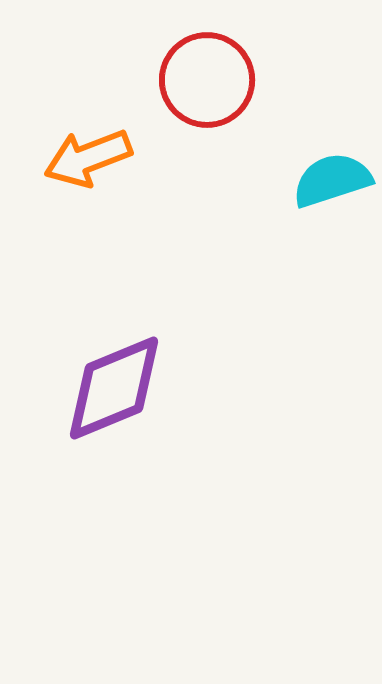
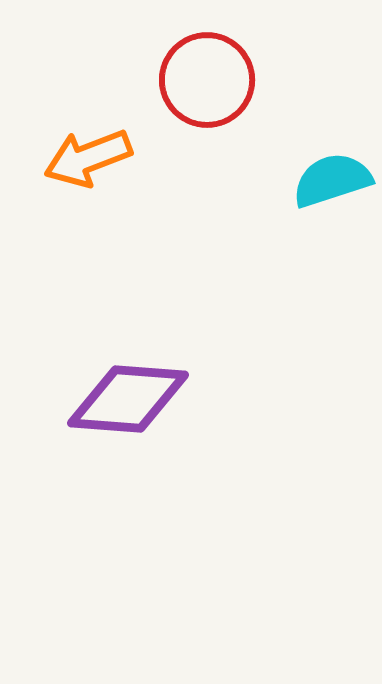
purple diamond: moved 14 px right, 11 px down; rotated 27 degrees clockwise
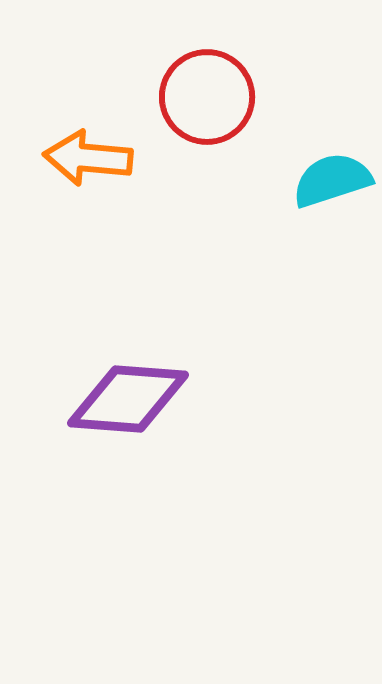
red circle: moved 17 px down
orange arrow: rotated 26 degrees clockwise
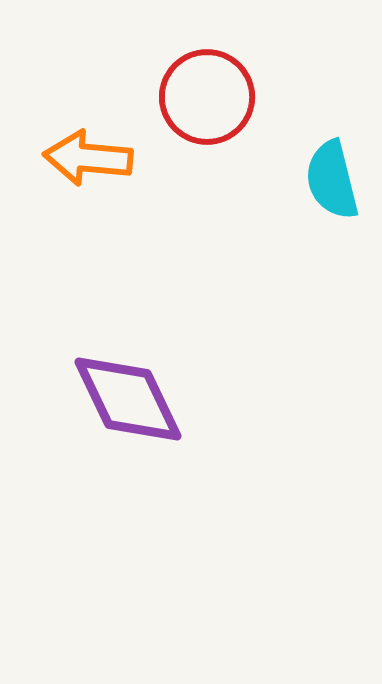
cyan semicircle: rotated 86 degrees counterclockwise
purple diamond: rotated 60 degrees clockwise
